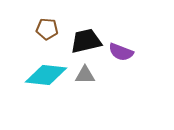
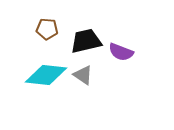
gray triangle: moved 2 px left; rotated 35 degrees clockwise
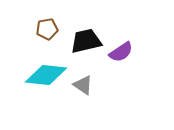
brown pentagon: rotated 15 degrees counterclockwise
purple semicircle: rotated 55 degrees counterclockwise
gray triangle: moved 10 px down
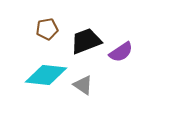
black trapezoid: rotated 8 degrees counterclockwise
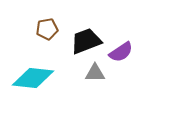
cyan diamond: moved 13 px left, 3 px down
gray triangle: moved 12 px right, 12 px up; rotated 35 degrees counterclockwise
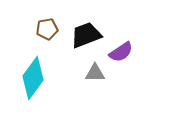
black trapezoid: moved 6 px up
cyan diamond: rotated 60 degrees counterclockwise
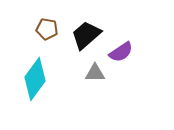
brown pentagon: rotated 20 degrees clockwise
black trapezoid: rotated 20 degrees counterclockwise
cyan diamond: moved 2 px right, 1 px down
